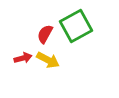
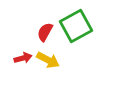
red semicircle: moved 2 px up
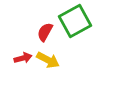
green square: moved 1 px left, 5 px up
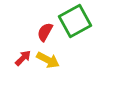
red arrow: rotated 30 degrees counterclockwise
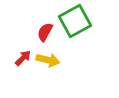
yellow arrow: rotated 15 degrees counterclockwise
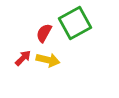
green square: moved 2 px down
red semicircle: moved 1 px left, 1 px down
